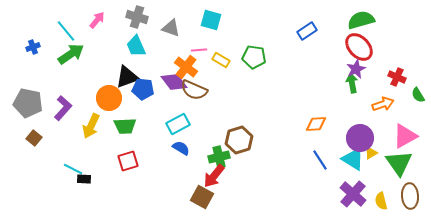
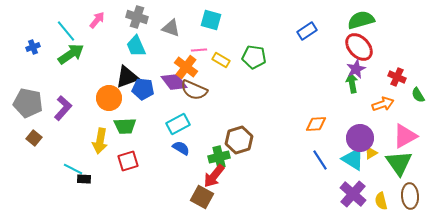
yellow arrow at (91, 126): moved 9 px right, 15 px down; rotated 15 degrees counterclockwise
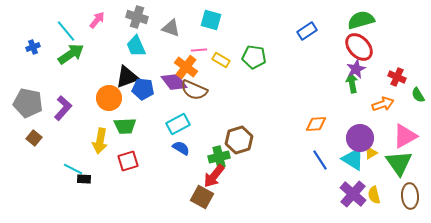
yellow semicircle at (381, 201): moved 7 px left, 6 px up
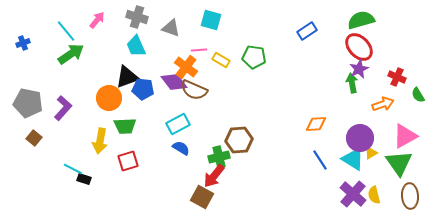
blue cross at (33, 47): moved 10 px left, 4 px up
purple star at (356, 69): moved 3 px right
brown hexagon at (239, 140): rotated 12 degrees clockwise
black rectangle at (84, 179): rotated 16 degrees clockwise
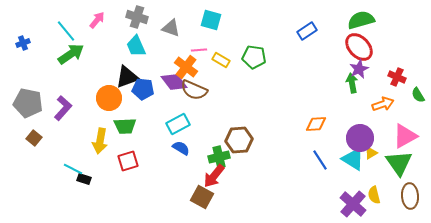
purple cross at (353, 194): moved 10 px down
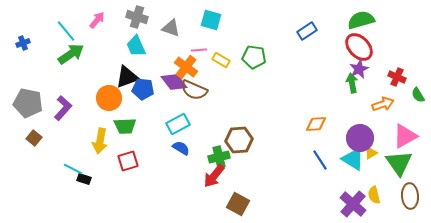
brown square at (202, 197): moved 36 px right, 7 px down
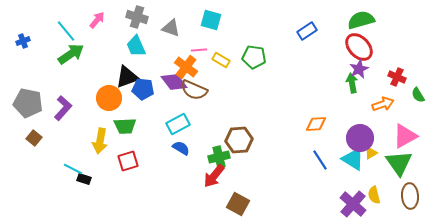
blue cross at (23, 43): moved 2 px up
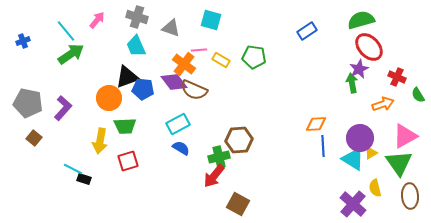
red ellipse at (359, 47): moved 10 px right
orange cross at (186, 67): moved 2 px left, 3 px up
blue line at (320, 160): moved 3 px right, 14 px up; rotated 30 degrees clockwise
yellow semicircle at (374, 195): moved 1 px right, 7 px up
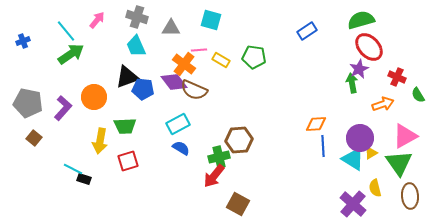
gray triangle at (171, 28): rotated 18 degrees counterclockwise
orange circle at (109, 98): moved 15 px left, 1 px up
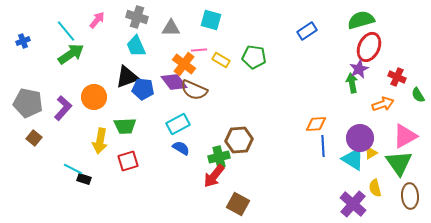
red ellipse at (369, 47): rotated 68 degrees clockwise
